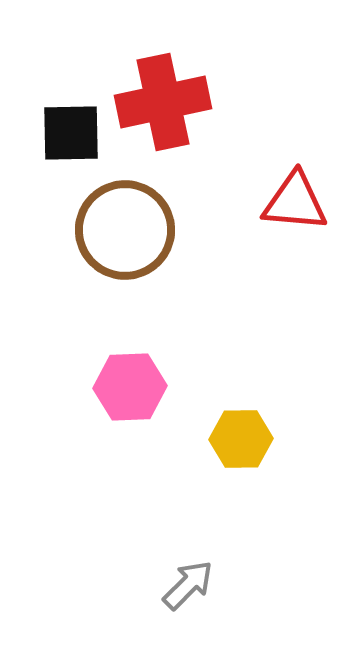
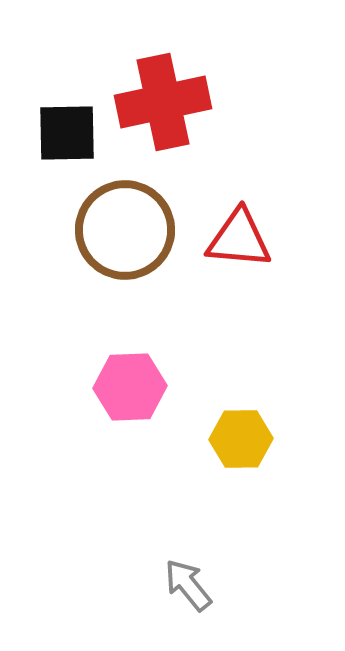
black square: moved 4 px left
red triangle: moved 56 px left, 37 px down
gray arrow: rotated 84 degrees counterclockwise
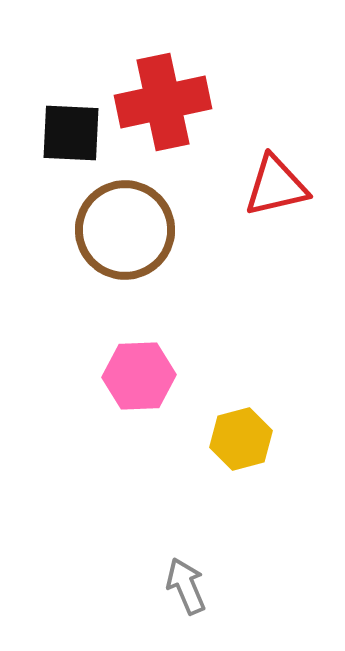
black square: moved 4 px right; rotated 4 degrees clockwise
red triangle: moved 37 px right, 53 px up; rotated 18 degrees counterclockwise
pink hexagon: moved 9 px right, 11 px up
yellow hexagon: rotated 14 degrees counterclockwise
gray arrow: moved 2 px left, 1 px down; rotated 16 degrees clockwise
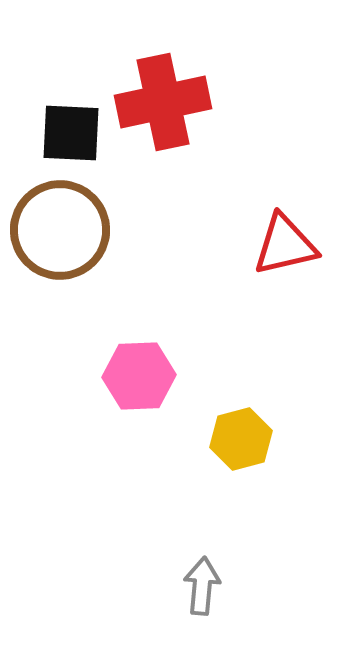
red triangle: moved 9 px right, 59 px down
brown circle: moved 65 px left
gray arrow: moved 16 px right; rotated 28 degrees clockwise
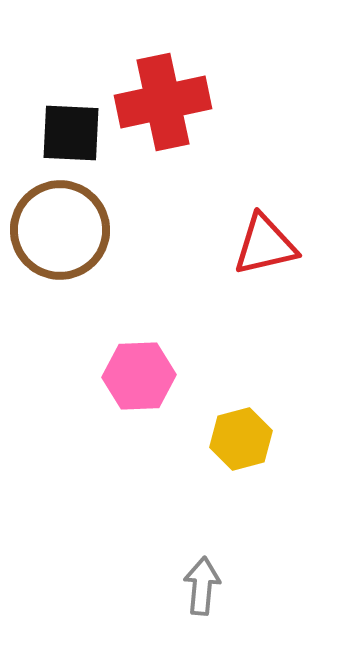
red triangle: moved 20 px left
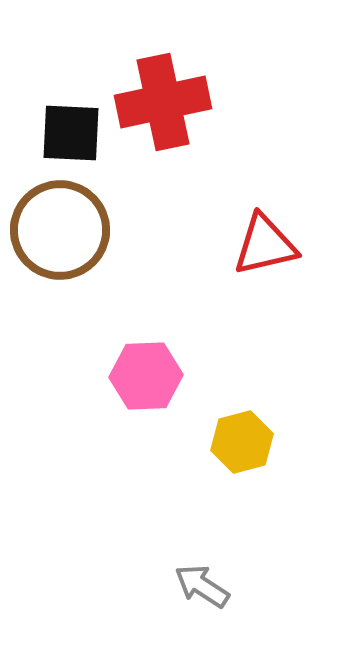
pink hexagon: moved 7 px right
yellow hexagon: moved 1 px right, 3 px down
gray arrow: rotated 62 degrees counterclockwise
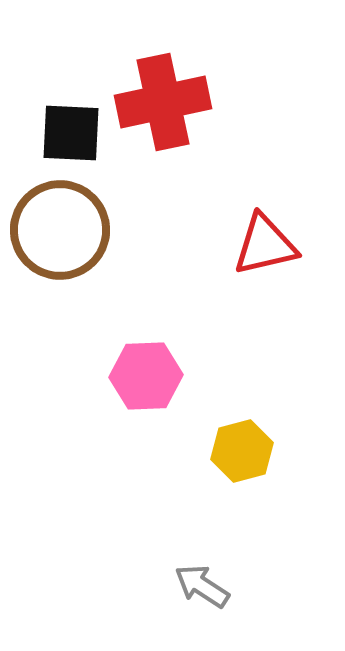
yellow hexagon: moved 9 px down
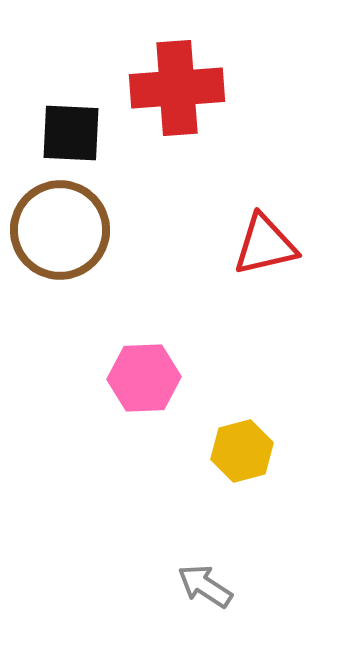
red cross: moved 14 px right, 14 px up; rotated 8 degrees clockwise
pink hexagon: moved 2 px left, 2 px down
gray arrow: moved 3 px right
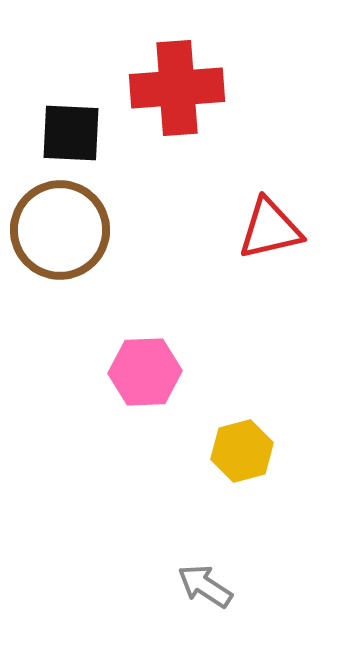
red triangle: moved 5 px right, 16 px up
pink hexagon: moved 1 px right, 6 px up
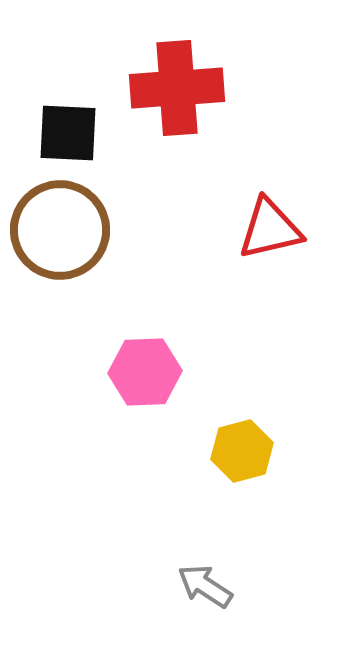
black square: moved 3 px left
